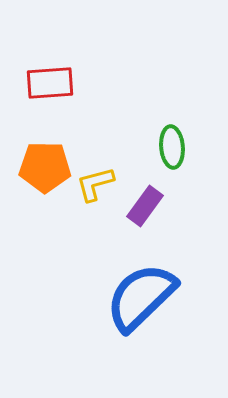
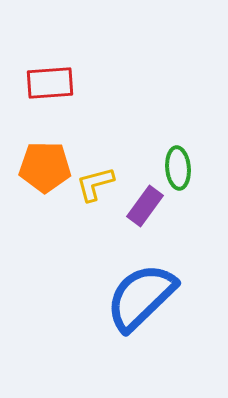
green ellipse: moved 6 px right, 21 px down
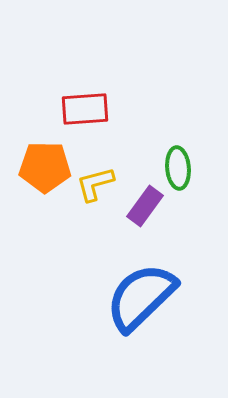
red rectangle: moved 35 px right, 26 px down
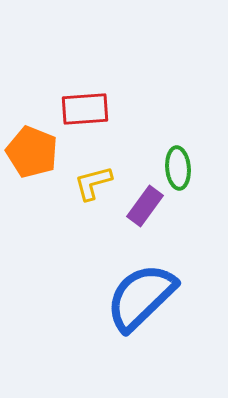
orange pentagon: moved 13 px left, 15 px up; rotated 21 degrees clockwise
yellow L-shape: moved 2 px left, 1 px up
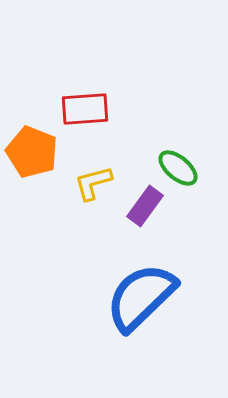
green ellipse: rotated 45 degrees counterclockwise
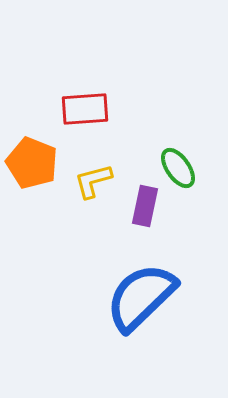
orange pentagon: moved 11 px down
green ellipse: rotated 15 degrees clockwise
yellow L-shape: moved 2 px up
purple rectangle: rotated 24 degrees counterclockwise
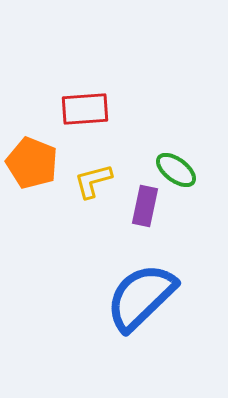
green ellipse: moved 2 px left, 2 px down; rotated 18 degrees counterclockwise
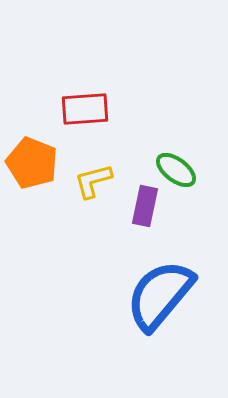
blue semicircle: moved 19 px right, 2 px up; rotated 6 degrees counterclockwise
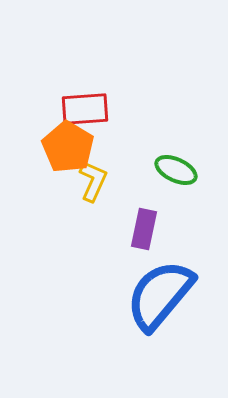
orange pentagon: moved 36 px right, 16 px up; rotated 9 degrees clockwise
green ellipse: rotated 12 degrees counterclockwise
yellow L-shape: rotated 129 degrees clockwise
purple rectangle: moved 1 px left, 23 px down
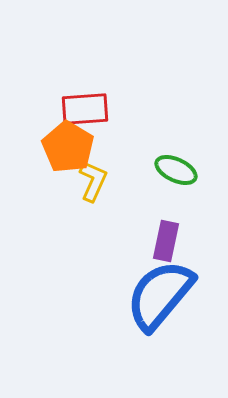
purple rectangle: moved 22 px right, 12 px down
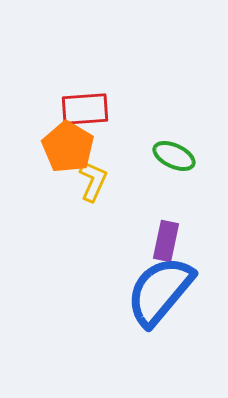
green ellipse: moved 2 px left, 14 px up
blue semicircle: moved 4 px up
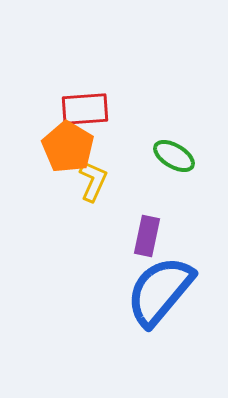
green ellipse: rotated 6 degrees clockwise
purple rectangle: moved 19 px left, 5 px up
